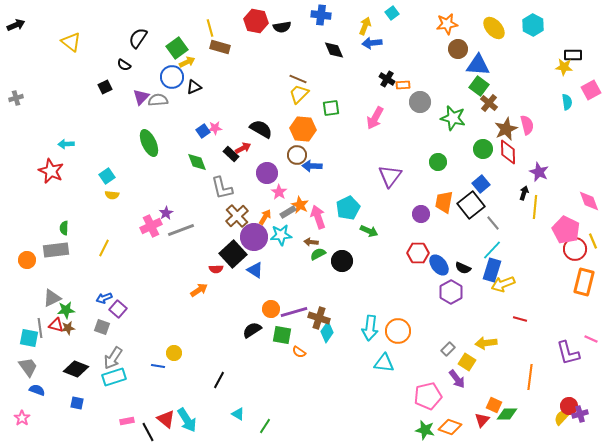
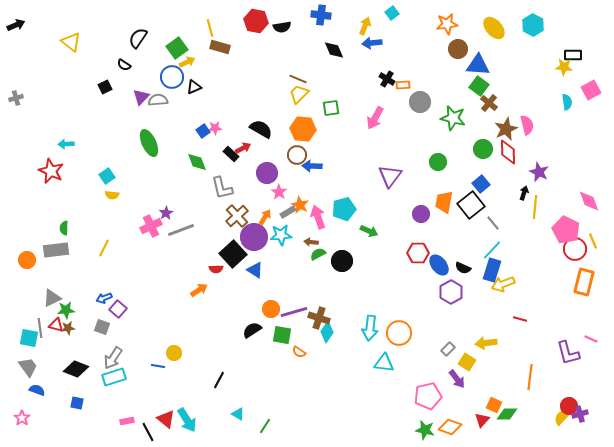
cyan pentagon at (348, 208): moved 4 px left, 1 px down; rotated 10 degrees clockwise
orange circle at (398, 331): moved 1 px right, 2 px down
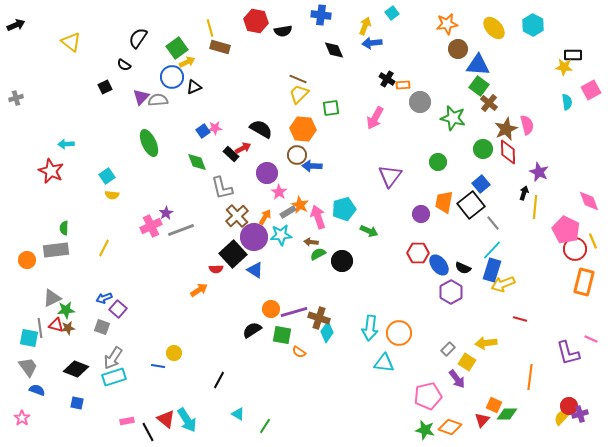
black semicircle at (282, 27): moved 1 px right, 4 px down
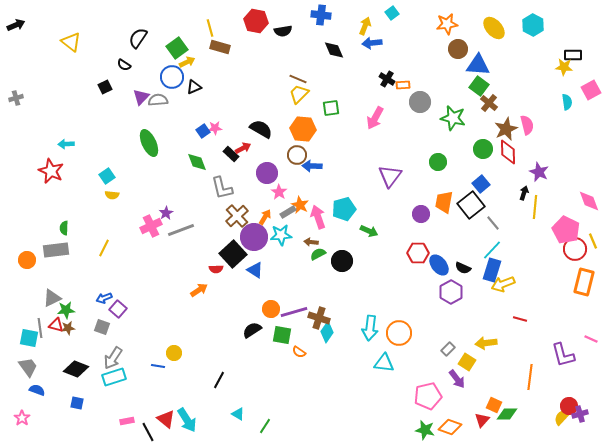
purple L-shape at (568, 353): moved 5 px left, 2 px down
